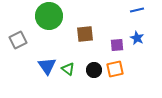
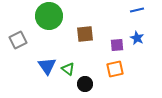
black circle: moved 9 px left, 14 px down
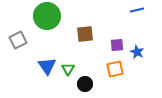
green circle: moved 2 px left
blue star: moved 14 px down
green triangle: rotated 24 degrees clockwise
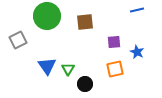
brown square: moved 12 px up
purple square: moved 3 px left, 3 px up
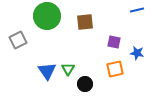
purple square: rotated 16 degrees clockwise
blue star: moved 1 px down; rotated 16 degrees counterclockwise
blue triangle: moved 5 px down
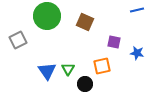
brown square: rotated 30 degrees clockwise
orange square: moved 13 px left, 3 px up
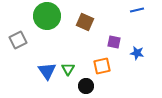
black circle: moved 1 px right, 2 px down
